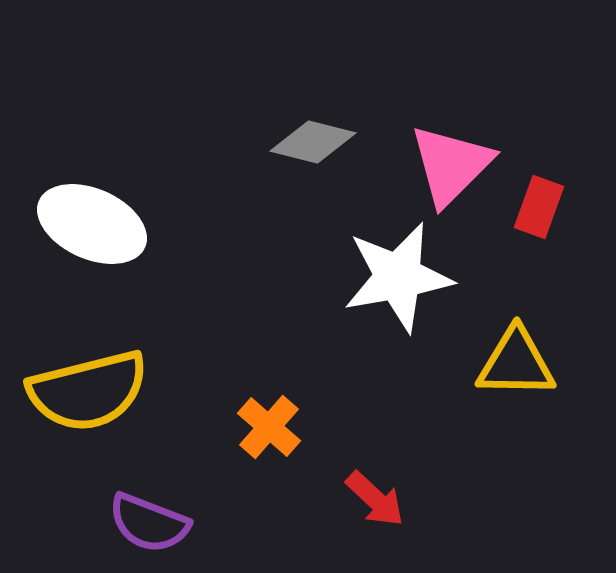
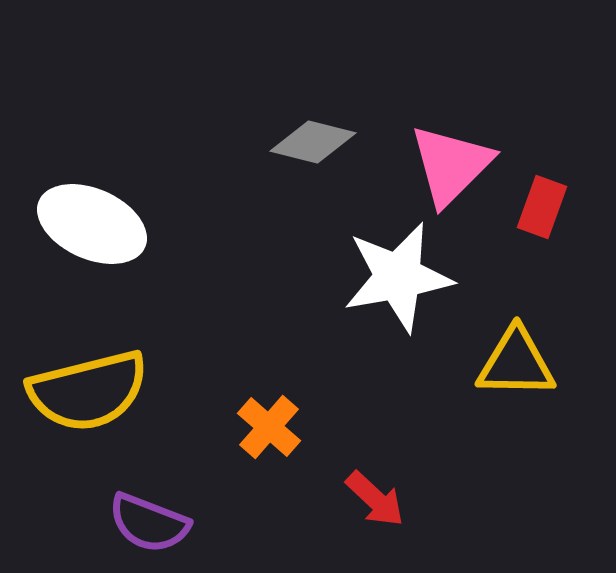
red rectangle: moved 3 px right
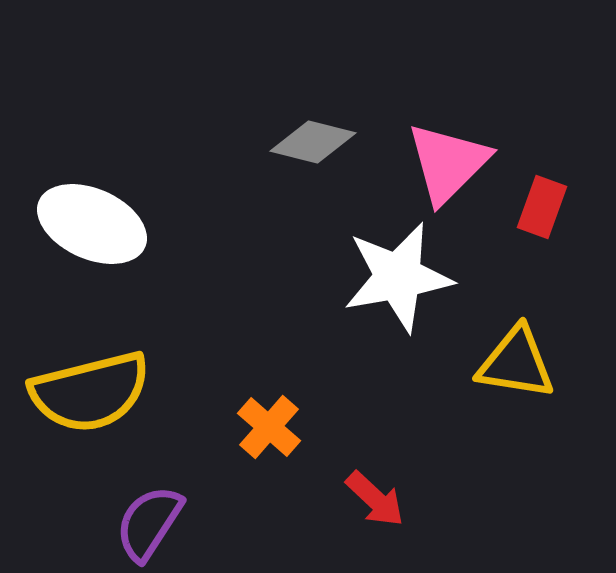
pink triangle: moved 3 px left, 2 px up
yellow triangle: rotated 8 degrees clockwise
yellow semicircle: moved 2 px right, 1 px down
purple semicircle: rotated 102 degrees clockwise
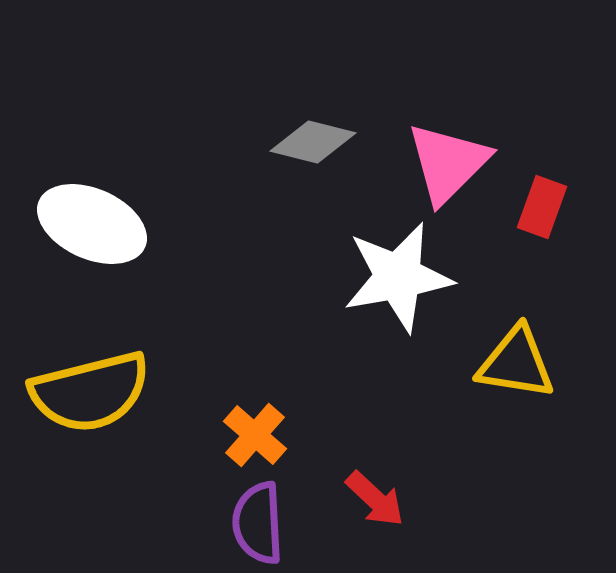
orange cross: moved 14 px left, 8 px down
purple semicircle: moved 109 px right; rotated 36 degrees counterclockwise
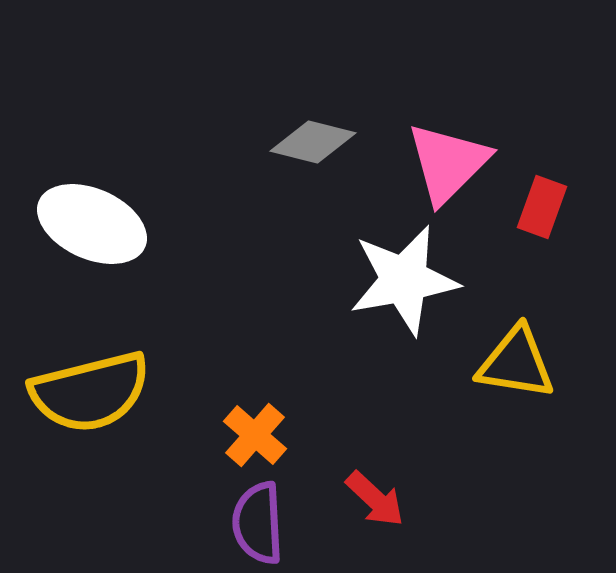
white star: moved 6 px right, 3 px down
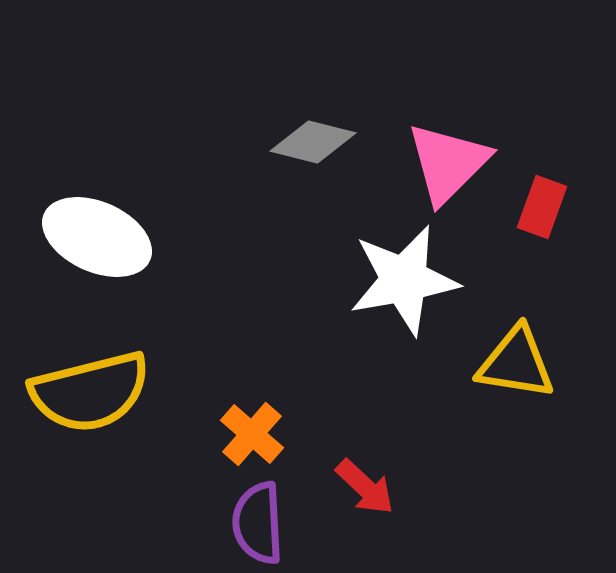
white ellipse: moved 5 px right, 13 px down
orange cross: moved 3 px left, 1 px up
red arrow: moved 10 px left, 12 px up
